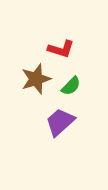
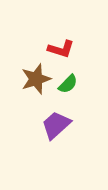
green semicircle: moved 3 px left, 2 px up
purple trapezoid: moved 4 px left, 3 px down
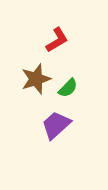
red L-shape: moved 4 px left, 9 px up; rotated 48 degrees counterclockwise
green semicircle: moved 4 px down
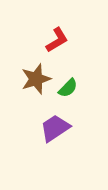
purple trapezoid: moved 1 px left, 3 px down; rotated 8 degrees clockwise
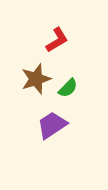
purple trapezoid: moved 3 px left, 3 px up
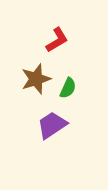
green semicircle: rotated 20 degrees counterclockwise
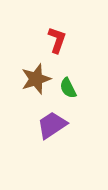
red L-shape: rotated 40 degrees counterclockwise
green semicircle: rotated 130 degrees clockwise
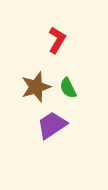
red L-shape: rotated 12 degrees clockwise
brown star: moved 8 px down
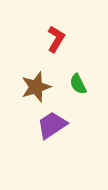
red L-shape: moved 1 px left, 1 px up
green semicircle: moved 10 px right, 4 px up
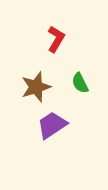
green semicircle: moved 2 px right, 1 px up
